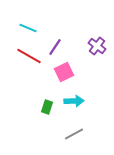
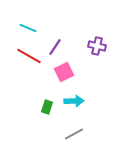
purple cross: rotated 24 degrees counterclockwise
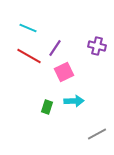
purple line: moved 1 px down
gray line: moved 23 px right
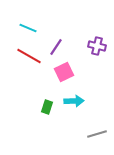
purple line: moved 1 px right, 1 px up
gray line: rotated 12 degrees clockwise
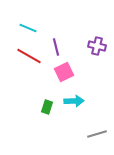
purple line: rotated 48 degrees counterclockwise
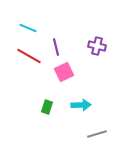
cyan arrow: moved 7 px right, 4 px down
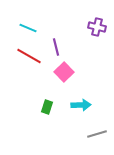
purple cross: moved 19 px up
pink square: rotated 18 degrees counterclockwise
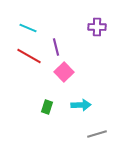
purple cross: rotated 12 degrees counterclockwise
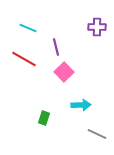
red line: moved 5 px left, 3 px down
green rectangle: moved 3 px left, 11 px down
gray line: rotated 42 degrees clockwise
